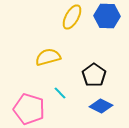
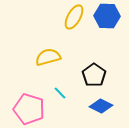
yellow ellipse: moved 2 px right
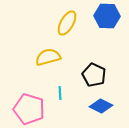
yellow ellipse: moved 7 px left, 6 px down
black pentagon: rotated 10 degrees counterclockwise
cyan line: rotated 40 degrees clockwise
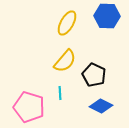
yellow semicircle: moved 17 px right, 4 px down; rotated 145 degrees clockwise
pink pentagon: moved 2 px up
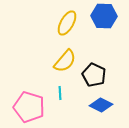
blue hexagon: moved 3 px left
blue diamond: moved 1 px up
